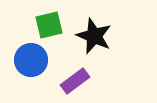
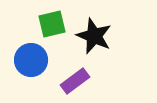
green square: moved 3 px right, 1 px up
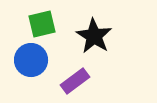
green square: moved 10 px left
black star: rotated 9 degrees clockwise
